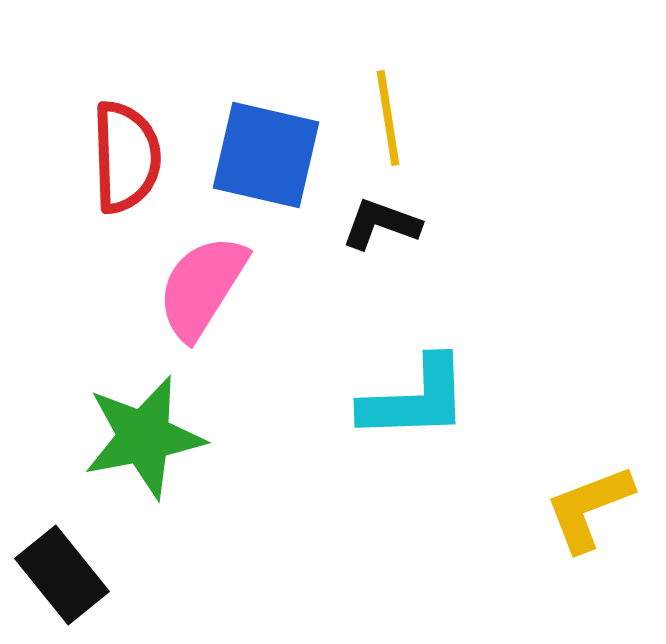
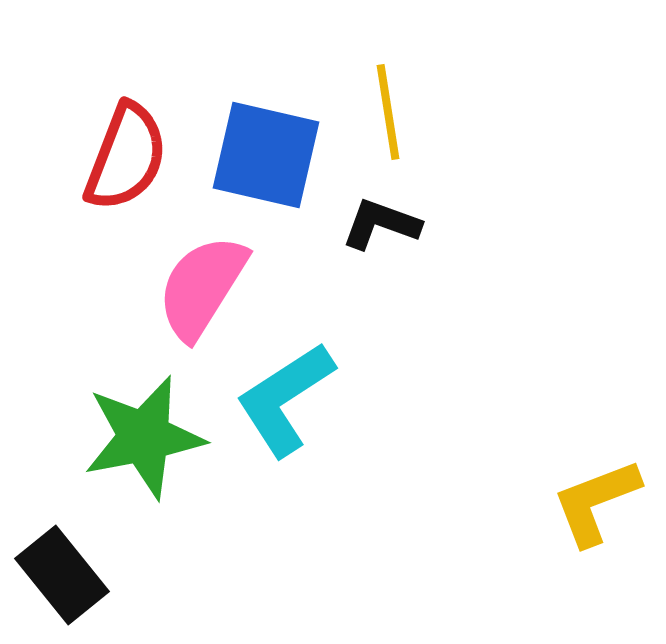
yellow line: moved 6 px up
red semicircle: rotated 23 degrees clockwise
cyan L-shape: moved 130 px left; rotated 149 degrees clockwise
yellow L-shape: moved 7 px right, 6 px up
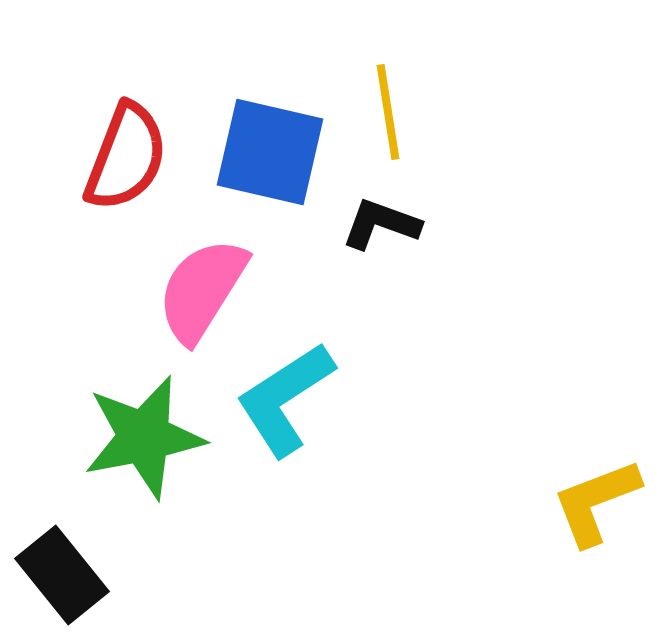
blue square: moved 4 px right, 3 px up
pink semicircle: moved 3 px down
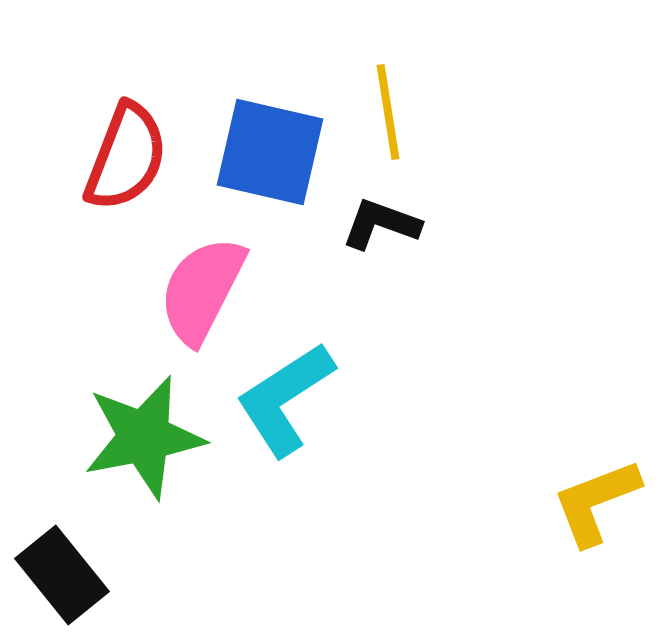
pink semicircle: rotated 5 degrees counterclockwise
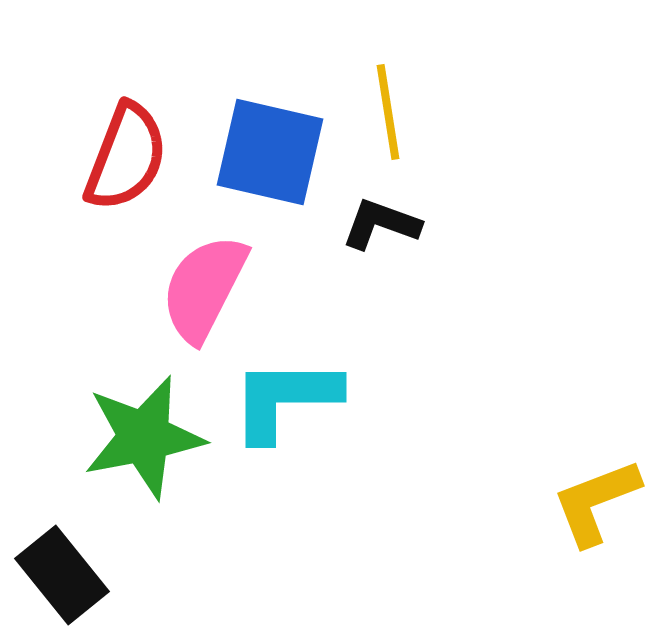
pink semicircle: moved 2 px right, 2 px up
cyan L-shape: rotated 33 degrees clockwise
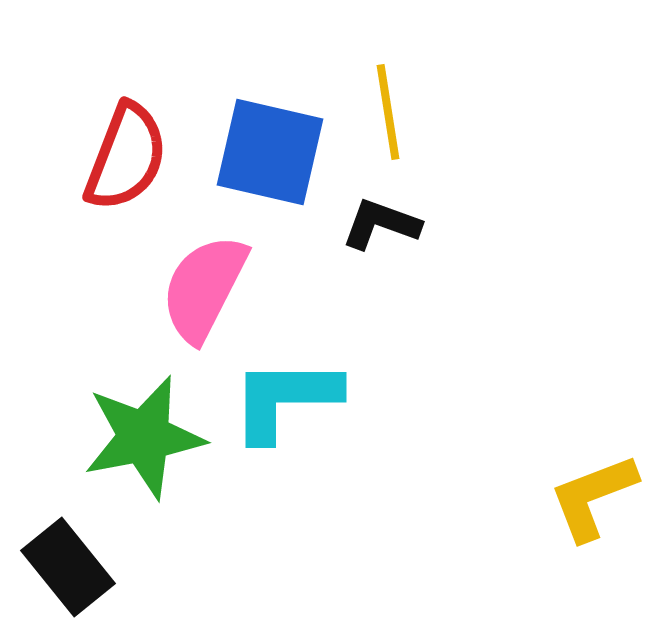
yellow L-shape: moved 3 px left, 5 px up
black rectangle: moved 6 px right, 8 px up
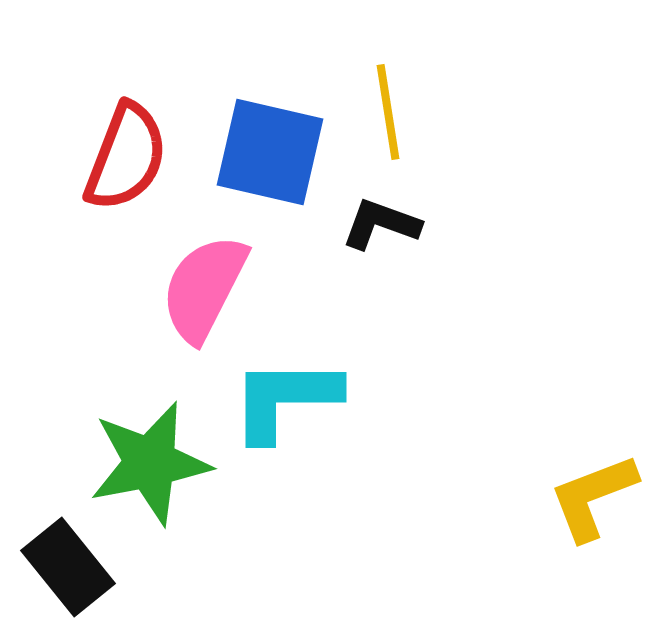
green star: moved 6 px right, 26 px down
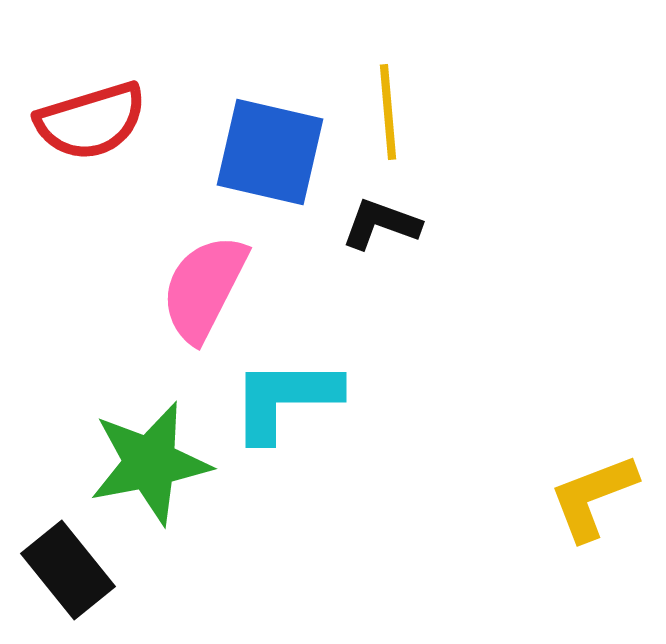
yellow line: rotated 4 degrees clockwise
red semicircle: moved 35 px left, 36 px up; rotated 52 degrees clockwise
black rectangle: moved 3 px down
